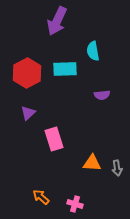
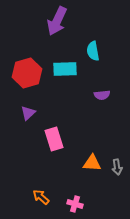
red hexagon: rotated 12 degrees clockwise
gray arrow: moved 1 px up
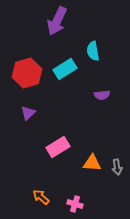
cyan rectangle: rotated 30 degrees counterclockwise
pink rectangle: moved 4 px right, 8 px down; rotated 75 degrees clockwise
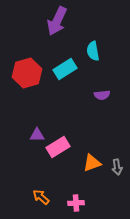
purple triangle: moved 9 px right, 22 px down; rotated 42 degrees clockwise
orange triangle: rotated 24 degrees counterclockwise
pink cross: moved 1 px right, 1 px up; rotated 21 degrees counterclockwise
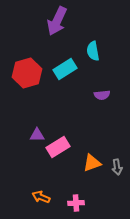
orange arrow: rotated 18 degrees counterclockwise
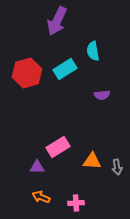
purple triangle: moved 32 px down
orange triangle: moved 2 px up; rotated 24 degrees clockwise
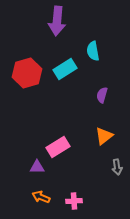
purple arrow: rotated 20 degrees counterclockwise
purple semicircle: rotated 112 degrees clockwise
orange triangle: moved 12 px right, 25 px up; rotated 42 degrees counterclockwise
pink cross: moved 2 px left, 2 px up
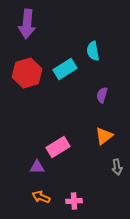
purple arrow: moved 30 px left, 3 px down
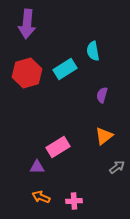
gray arrow: rotated 119 degrees counterclockwise
